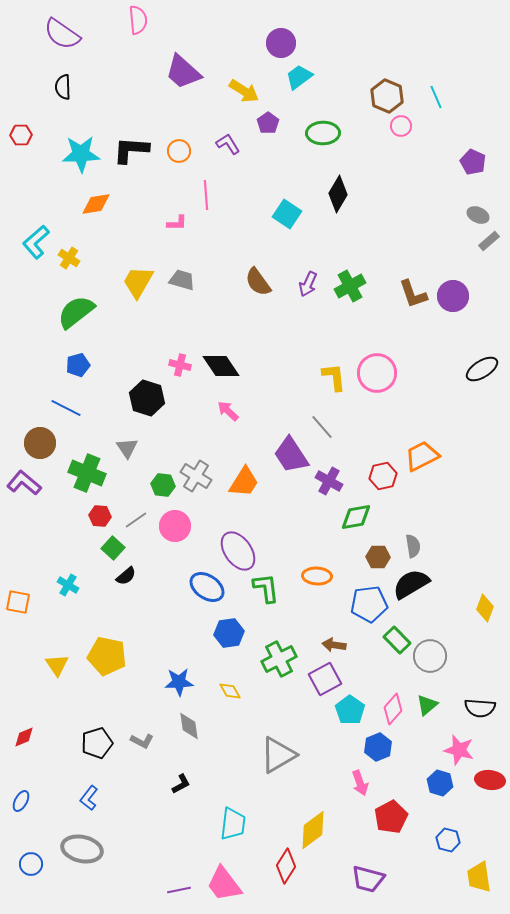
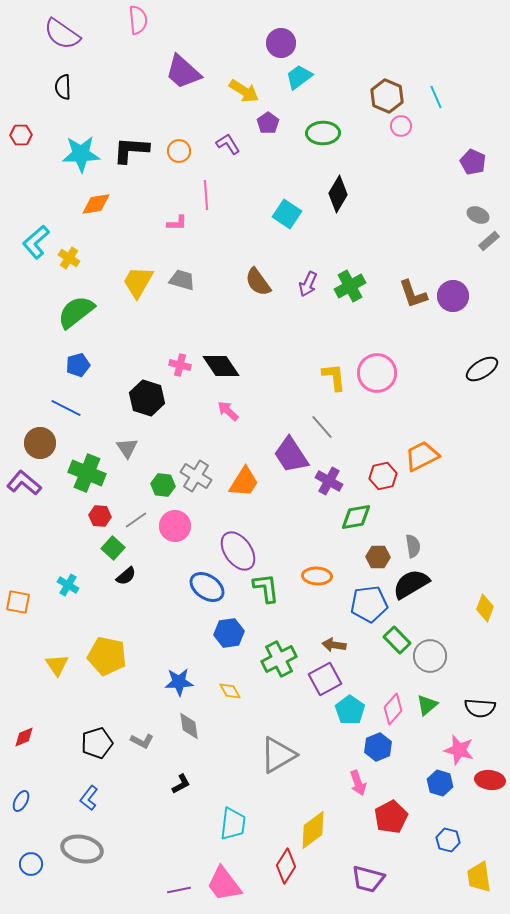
pink arrow at (360, 783): moved 2 px left
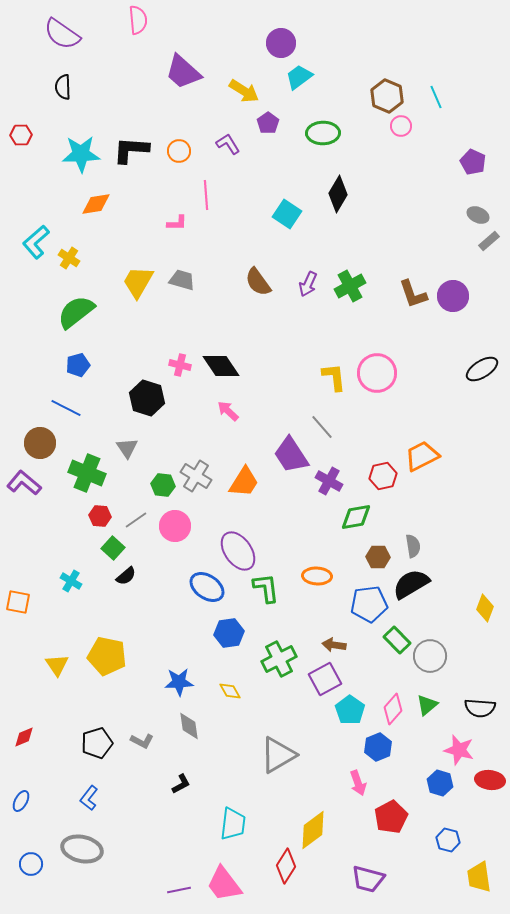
cyan cross at (68, 585): moved 3 px right, 4 px up
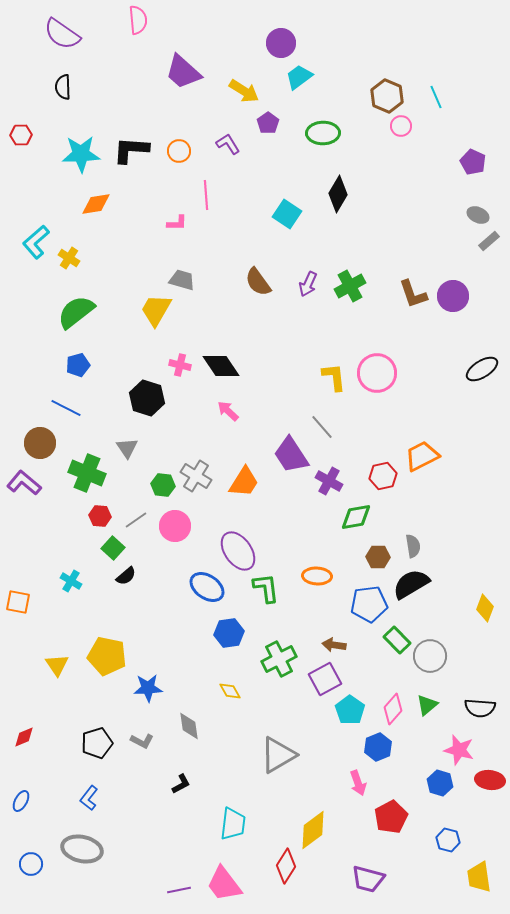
yellow trapezoid at (138, 282): moved 18 px right, 28 px down
blue star at (179, 682): moved 31 px left, 6 px down
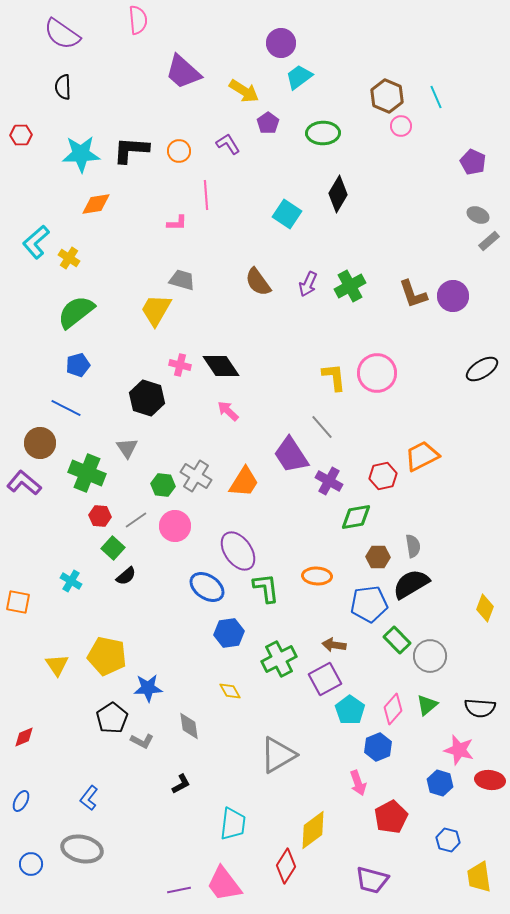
black pentagon at (97, 743): moved 15 px right, 25 px up; rotated 16 degrees counterclockwise
purple trapezoid at (368, 879): moved 4 px right, 1 px down
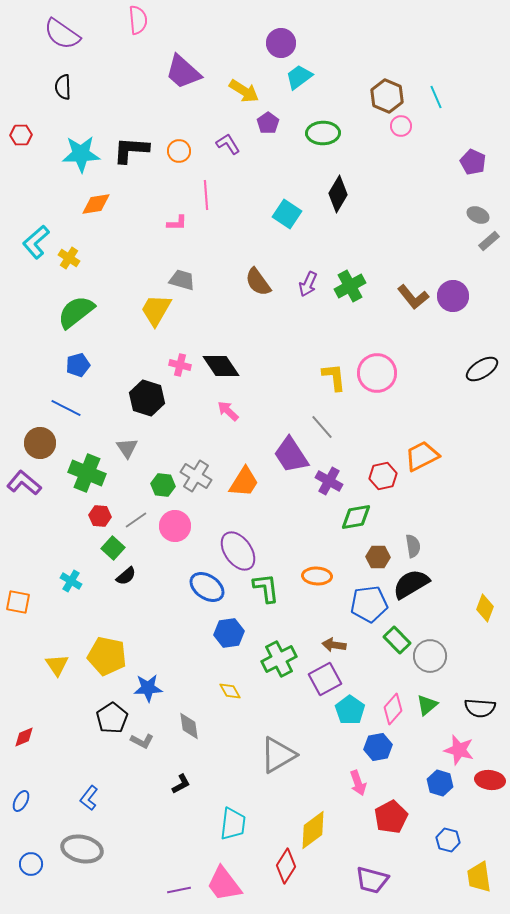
brown L-shape at (413, 294): moved 3 px down; rotated 20 degrees counterclockwise
blue hexagon at (378, 747): rotated 12 degrees clockwise
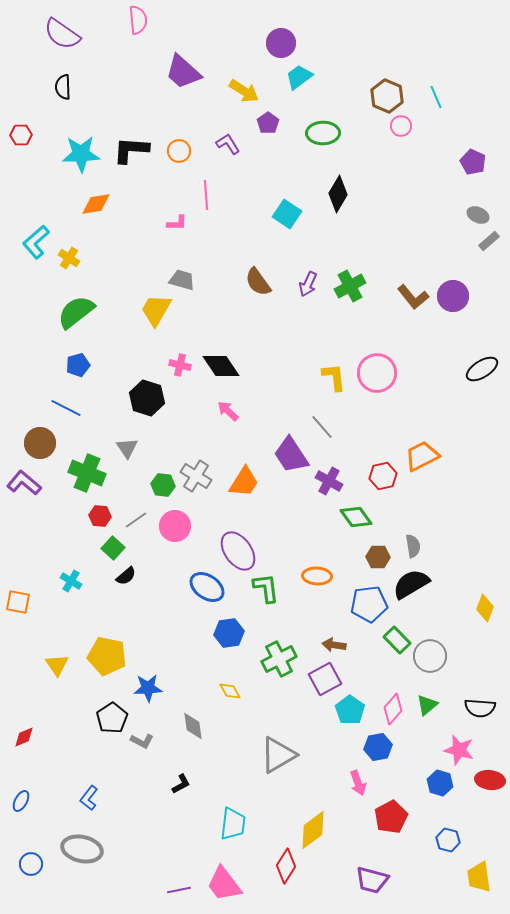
green diamond at (356, 517): rotated 64 degrees clockwise
gray diamond at (189, 726): moved 4 px right
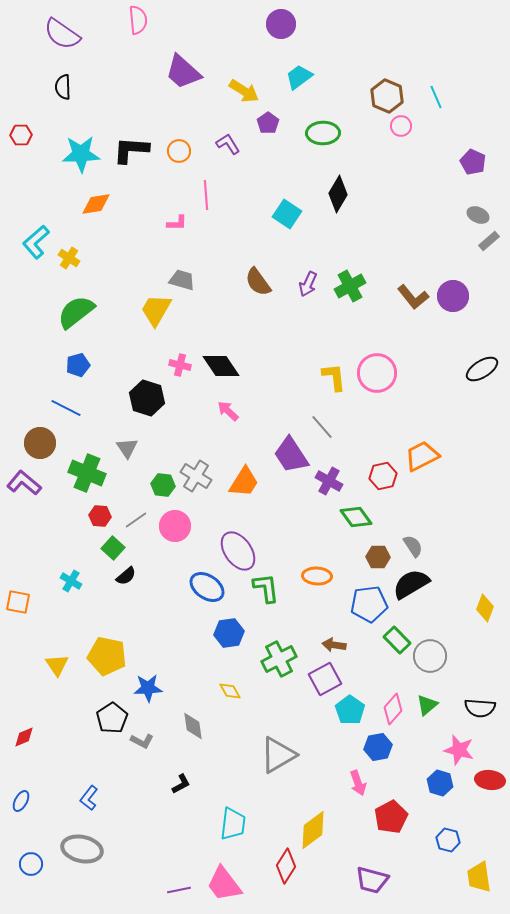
purple circle at (281, 43): moved 19 px up
gray semicircle at (413, 546): rotated 25 degrees counterclockwise
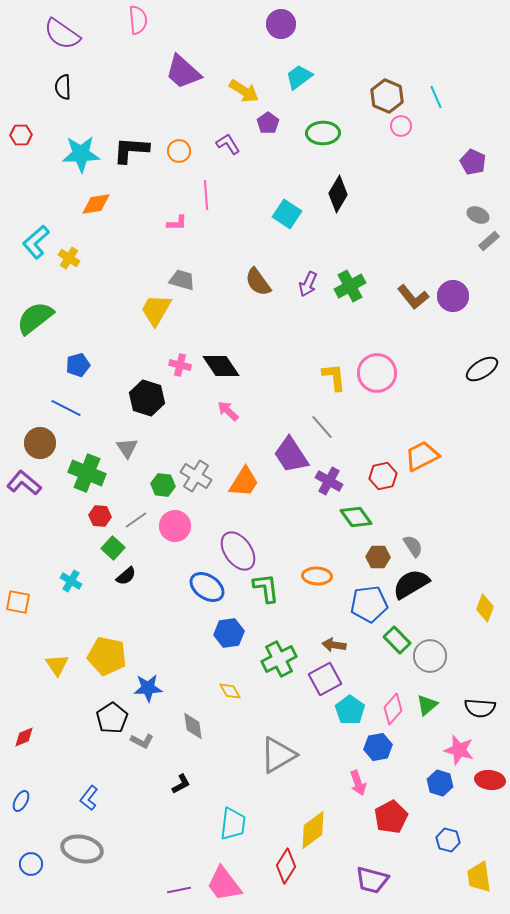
green semicircle at (76, 312): moved 41 px left, 6 px down
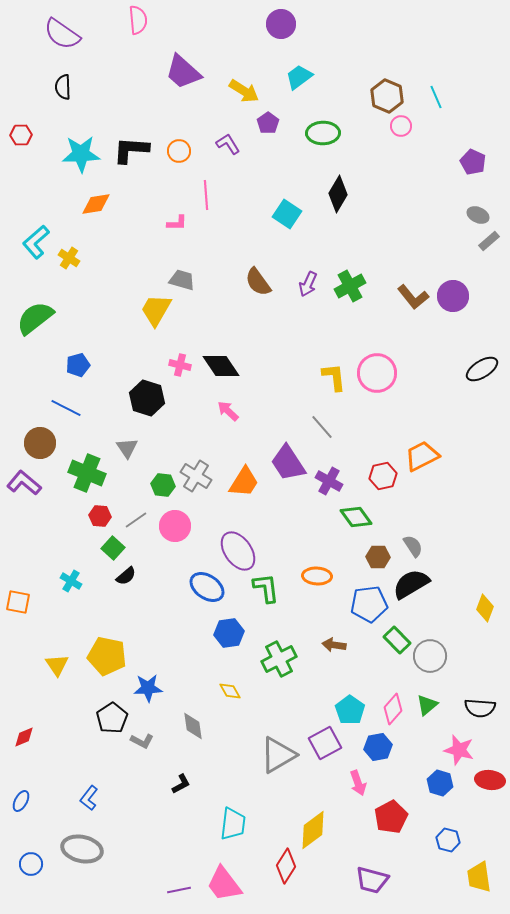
purple trapezoid at (291, 455): moved 3 px left, 8 px down
purple square at (325, 679): moved 64 px down
